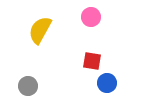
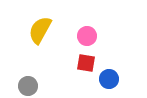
pink circle: moved 4 px left, 19 px down
red square: moved 6 px left, 2 px down
blue circle: moved 2 px right, 4 px up
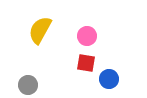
gray circle: moved 1 px up
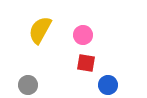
pink circle: moved 4 px left, 1 px up
blue circle: moved 1 px left, 6 px down
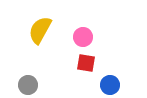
pink circle: moved 2 px down
blue circle: moved 2 px right
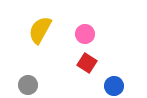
pink circle: moved 2 px right, 3 px up
red square: moved 1 px right; rotated 24 degrees clockwise
blue circle: moved 4 px right, 1 px down
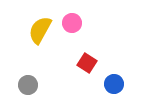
pink circle: moved 13 px left, 11 px up
blue circle: moved 2 px up
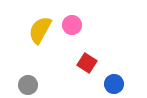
pink circle: moved 2 px down
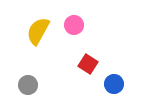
pink circle: moved 2 px right
yellow semicircle: moved 2 px left, 1 px down
red square: moved 1 px right, 1 px down
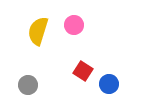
yellow semicircle: rotated 12 degrees counterclockwise
red square: moved 5 px left, 7 px down
blue circle: moved 5 px left
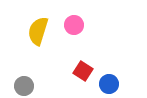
gray circle: moved 4 px left, 1 px down
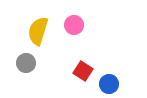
gray circle: moved 2 px right, 23 px up
